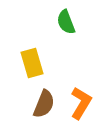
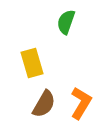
green semicircle: rotated 40 degrees clockwise
brown semicircle: rotated 8 degrees clockwise
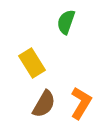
yellow rectangle: rotated 16 degrees counterclockwise
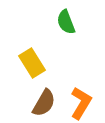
green semicircle: rotated 40 degrees counterclockwise
brown semicircle: moved 1 px up
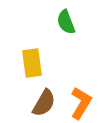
yellow rectangle: rotated 24 degrees clockwise
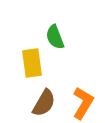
green semicircle: moved 11 px left, 15 px down
orange L-shape: moved 2 px right
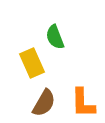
yellow rectangle: rotated 16 degrees counterclockwise
orange L-shape: rotated 148 degrees clockwise
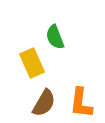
orange L-shape: moved 2 px left; rotated 8 degrees clockwise
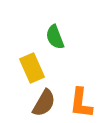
yellow rectangle: moved 5 px down
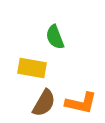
yellow rectangle: rotated 56 degrees counterclockwise
orange L-shape: rotated 84 degrees counterclockwise
